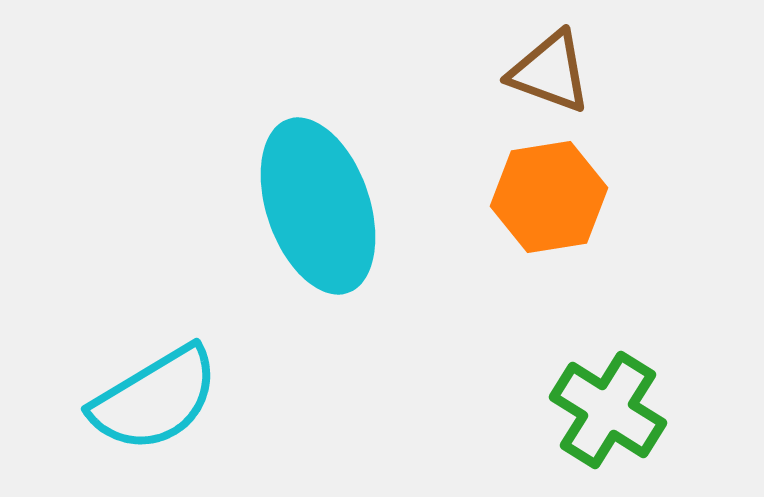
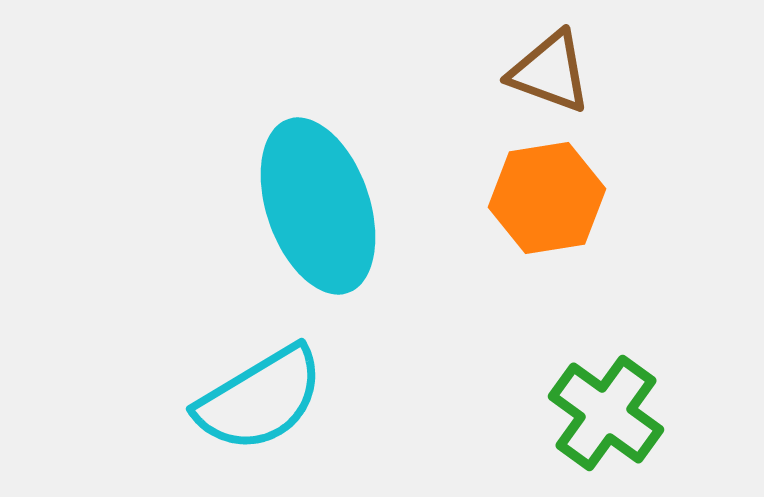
orange hexagon: moved 2 px left, 1 px down
cyan semicircle: moved 105 px right
green cross: moved 2 px left, 3 px down; rotated 4 degrees clockwise
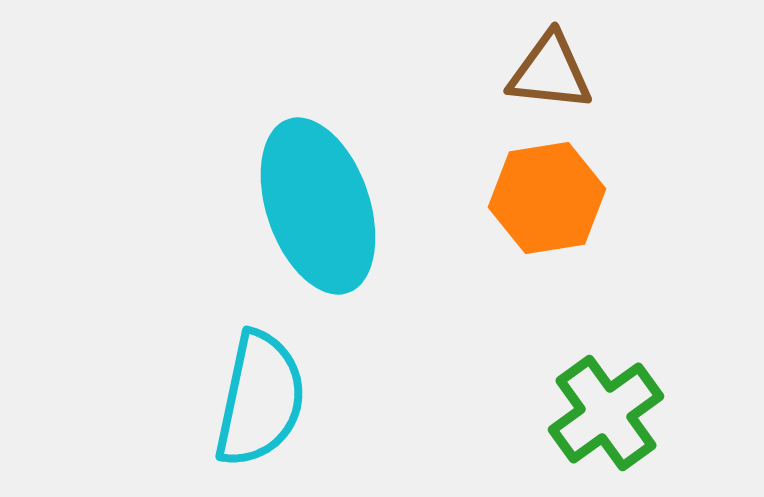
brown triangle: rotated 14 degrees counterclockwise
cyan semicircle: rotated 47 degrees counterclockwise
green cross: rotated 18 degrees clockwise
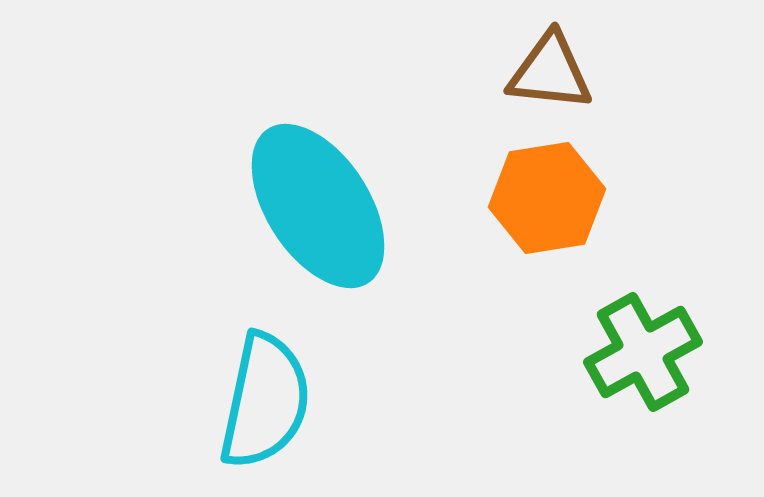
cyan ellipse: rotated 14 degrees counterclockwise
cyan semicircle: moved 5 px right, 2 px down
green cross: moved 37 px right, 61 px up; rotated 7 degrees clockwise
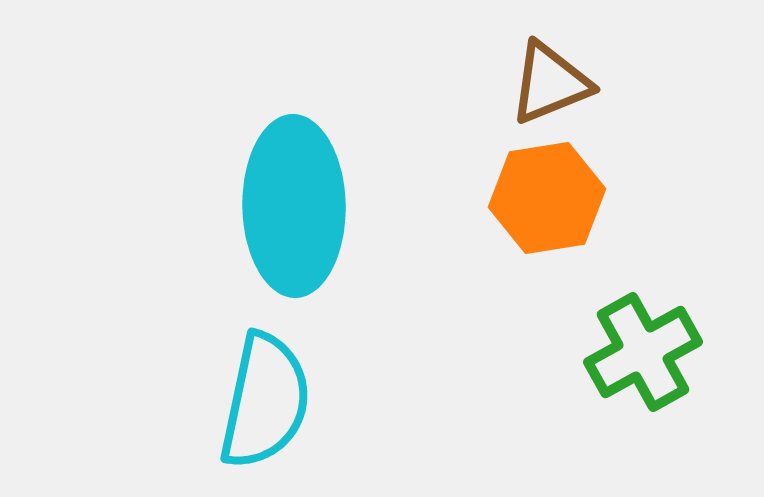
brown triangle: moved 11 px down; rotated 28 degrees counterclockwise
cyan ellipse: moved 24 px left; rotated 32 degrees clockwise
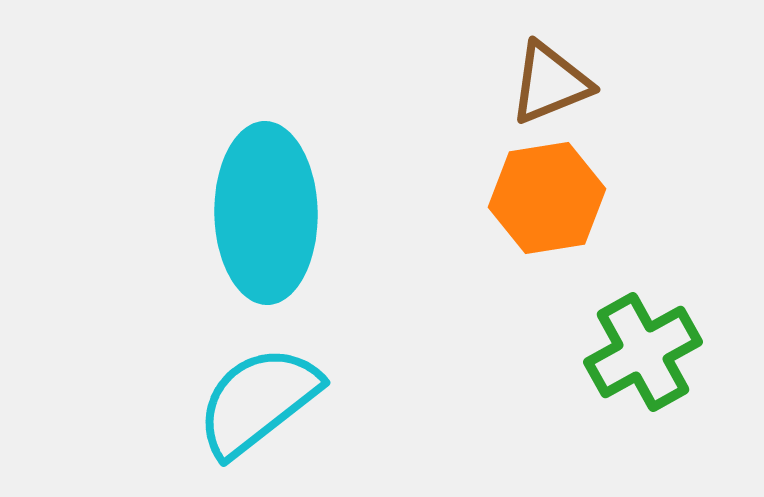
cyan ellipse: moved 28 px left, 7 px down
cyan semicircle: moved 7 px left; rotated 140 degrees counterclockwise
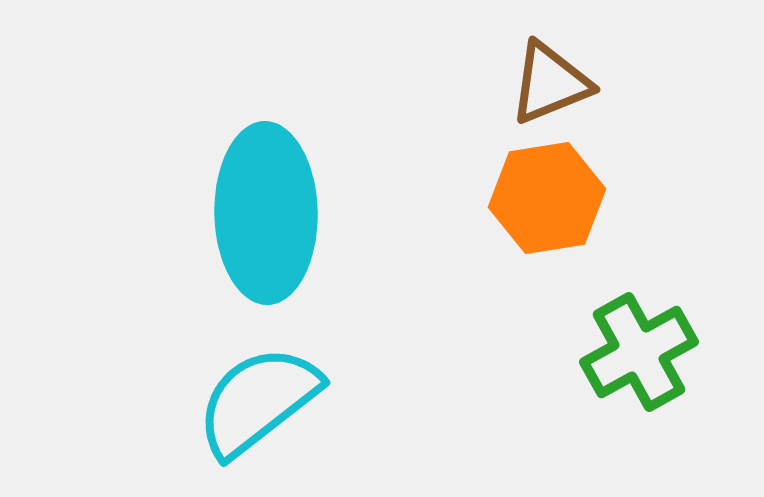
green cross: moved 4 px left
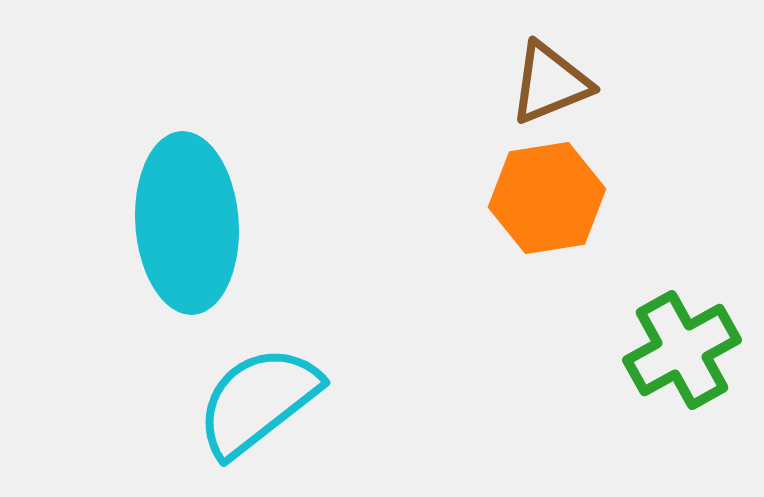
cyan ellipse: moved 79 px left, 10 px down; rotated 3 degrees counterclockwise
green cross: moved 43 px right, 2 px up
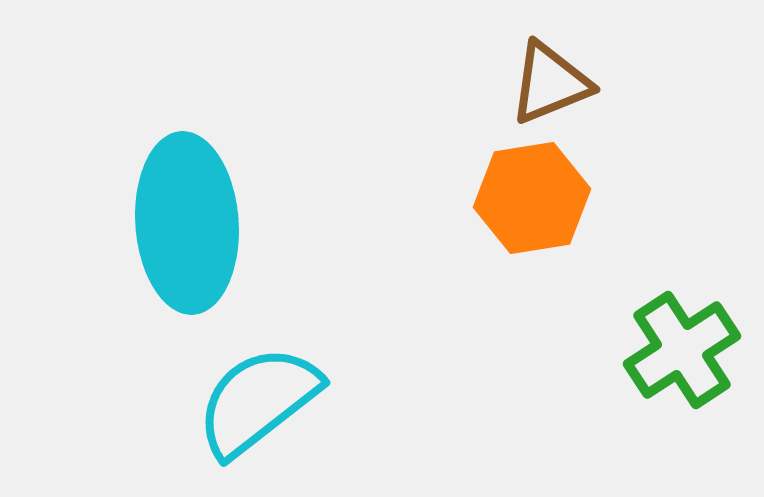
orange hexagon: moved 15 px left
green cross: rotated 4 degrees counterclockwise
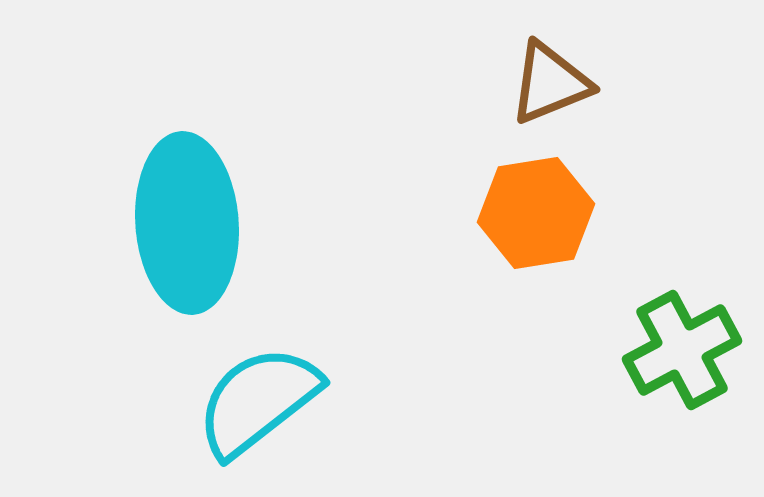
orange hexagon: moved 4 px right, 15 px down
green cross: rotated 5 degrees clockwise
